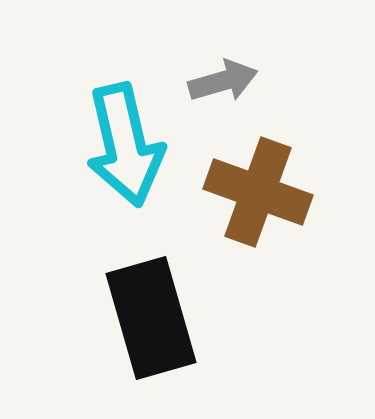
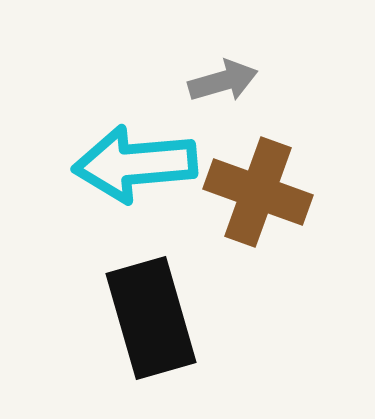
cyan arrow: moved 10 px right, 19 px down; rotated 98 degrees clockwise
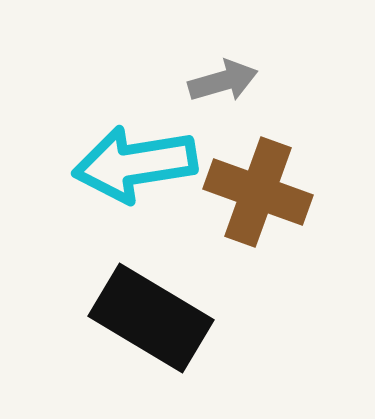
cyan arrow: rotated 4 degrees counterclockwise
black rectangle: rotated 43 degrees counterclockwise
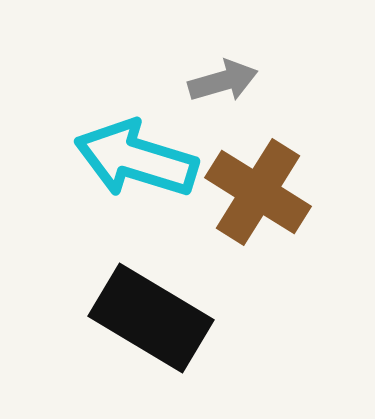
cyan arrow: moved 1 px right, 5 px up; rotated 26 degrees clockwise
brown cross: rotated 12 degrees clockwise
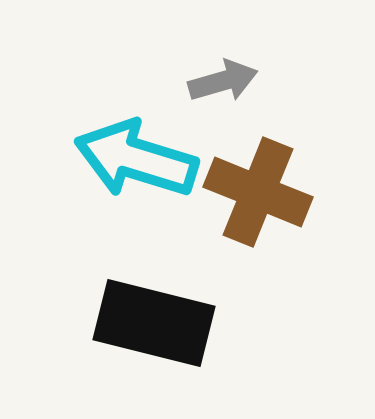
brown cross: rotated 10 degrees counterclockwise
black rectangle: moved 3 px right, 5 px down; rotated 17 degrees counterclockwise
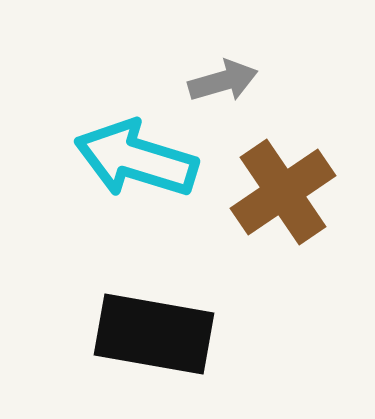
brown cross: moved 25 px right; rotated 34 degrees clockwise
black rectangle: moved 11 px down; rotated 4 degrees counterclockwise
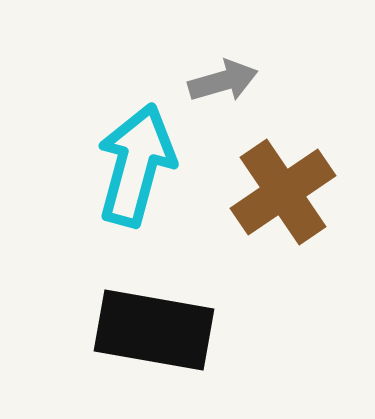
cyan arrow: moved 6 px down; rotated 88 degrees clockwise
black rectangle: moved 4 px up
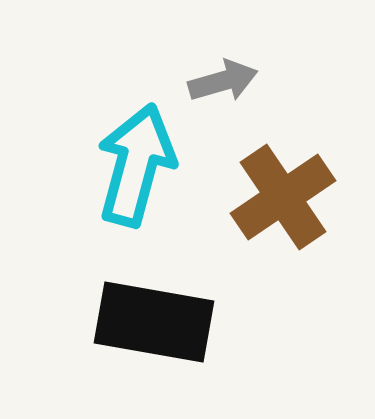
brown cross: moved 5 px down
black rectangle: moved 8 px up
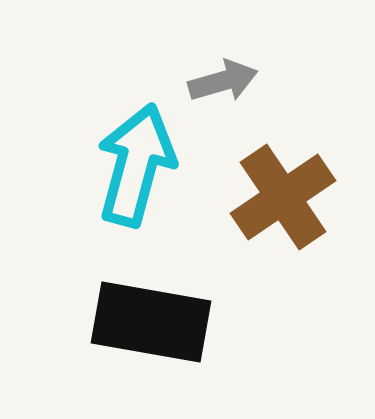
black rectangle: moved 3 px left
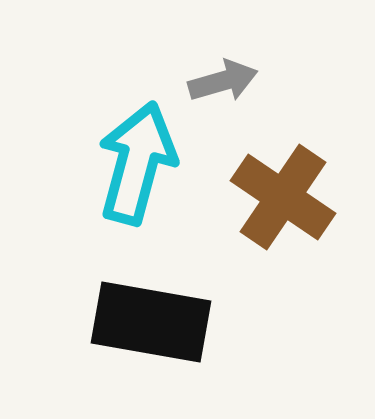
cyan arrow: moved 1 px right, 2 px up
brown cross: rotated 22 degrees counterclockwise
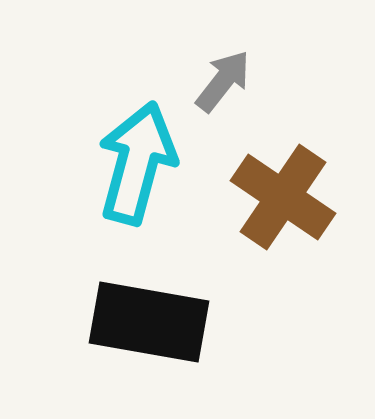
gray arrow: rotated 36 degrees counterclockwise
black rectangle: moved 2 px left
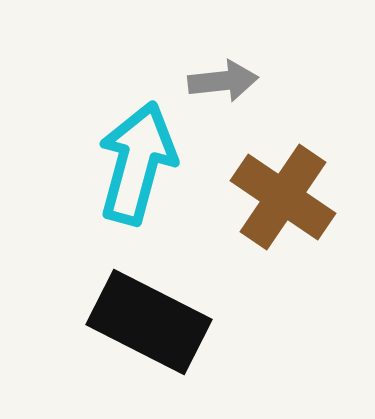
gray arrow: rotated 46 degrees clockwise
black rectangle: rotated 17 degrees clockwise
